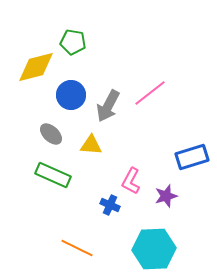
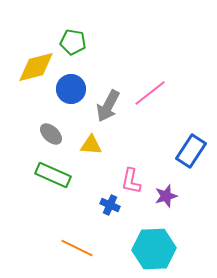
blue circle: moved 6 px up
blue rectangle: moved 1 px left, 6 px up; rotated 40 degrees counterclockwise
pink L-shape: rotated 16 degrees counterclockwise
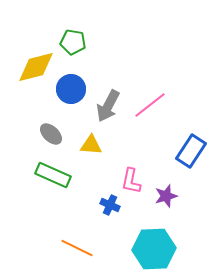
pink line: moved 12 px down
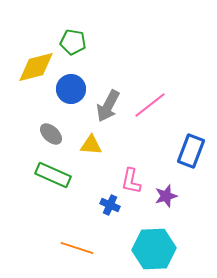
blue rectangle: rotated 12 degrees counterclockwise
orange line: rotated 8 degrees counterclockwise
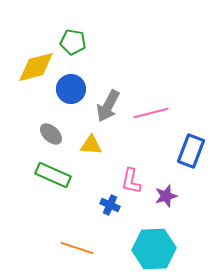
pink line: moved 1 px right, 8 px down; rotated 24 degrees clockwise
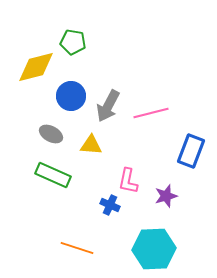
blue circle: moved 7 px down
gray ellipse: rotated 15 degrees counterclockwise
pink L-shape: moved 3 px left
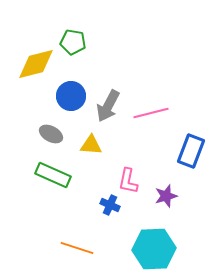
yellow diamond: moved 3 px up
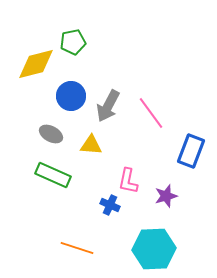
green pentagon: rotated 20 degrees counterclockwise
pink line: rotated 68 degrees clockwise
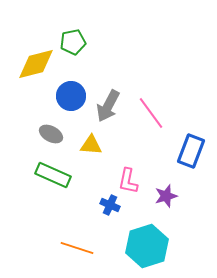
cyan hexagon: moved 7 px left, 3 px up; rotated 15 degrees counterclockwise
